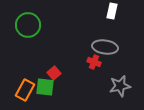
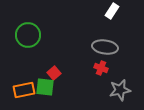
white rectangle: rotated 21 degrees clockwise
green circle: moved 10 px down
red cross: moved 7 px right, 6 px down
gray star: moved 4 px down
orange rectangle: moved 1 px left; rotated 50 degrees clockwise
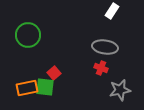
orange rectangle: moved 3 px right, 2 px up
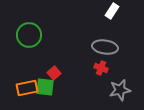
green circle: moved 1 px right
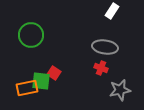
green circle: moved 2 px right
red square: rotated 16 degrees counterclockwise
green square: moved 4 px left, 6 px up
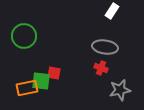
green circle: moved 7 px left, 1 px down
red square: rotated 24 degrees counterclockwise
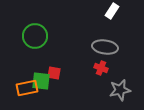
green circle: moved 11 px right
